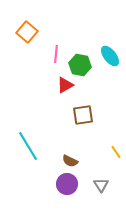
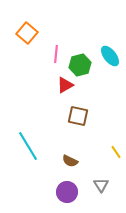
orange square: moved 1 px down
green hexagon: rotated 25 degrees counterclockwise
brown square: moved 5 px left, 1 px down; rotated 20 degrees clockwise
purple circle: moved 8 px down
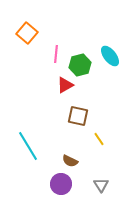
yellow line: moved 17 px left, 13 px up
purple circle: moved 6 px left, 8 px up
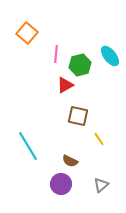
gray triangle: rotated 21 degrees clockwise
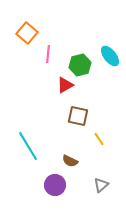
pink line: moved 8 px left
purple circle: moved 6 px left, 1 px down
